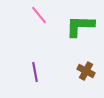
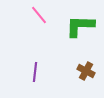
purple line: rotated 18 degrees clockwise
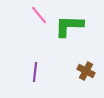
green L-shape: moved 11 px left
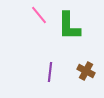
green L-shape: rotated 92 degrees counterclockwise
purple line: moved 15 px right
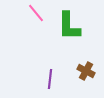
pink line: moved 3 px left, 2 px up
purple line: moved 7 px down
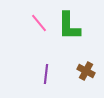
pink line: moved 3 px right, 10 px down
purple line: moved 4 px left, 5 px up
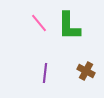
purple line: moved 1 px left, 1 px up
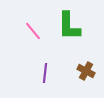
pink line: moved 6 px left, 8 px down
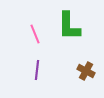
pink line: moved 2 px right, 3 px down; rotated 18 degrees clockwise
purple line: moved 8 px left, 3 px up
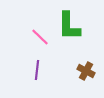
pink line: moved 5 px right, 3 px down; rotated 24 degrees counterclockwise
